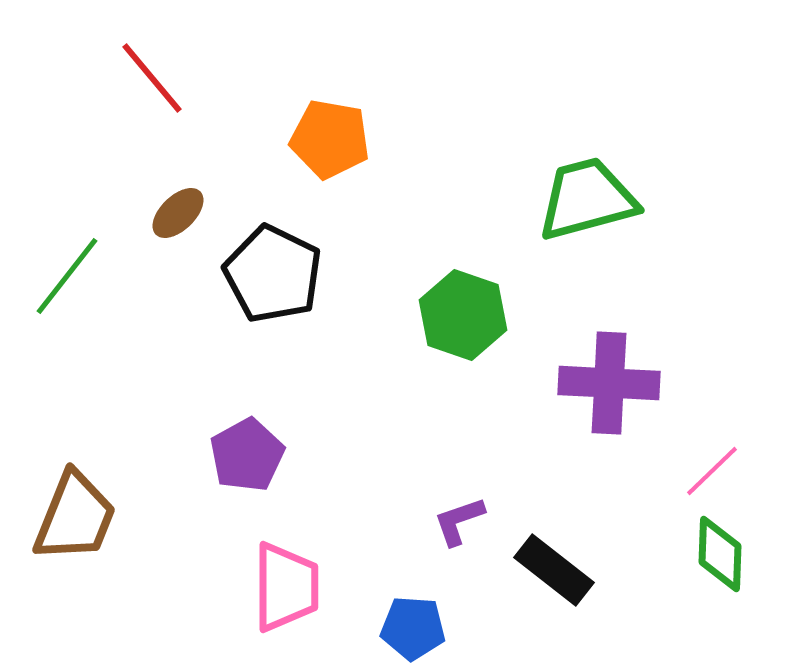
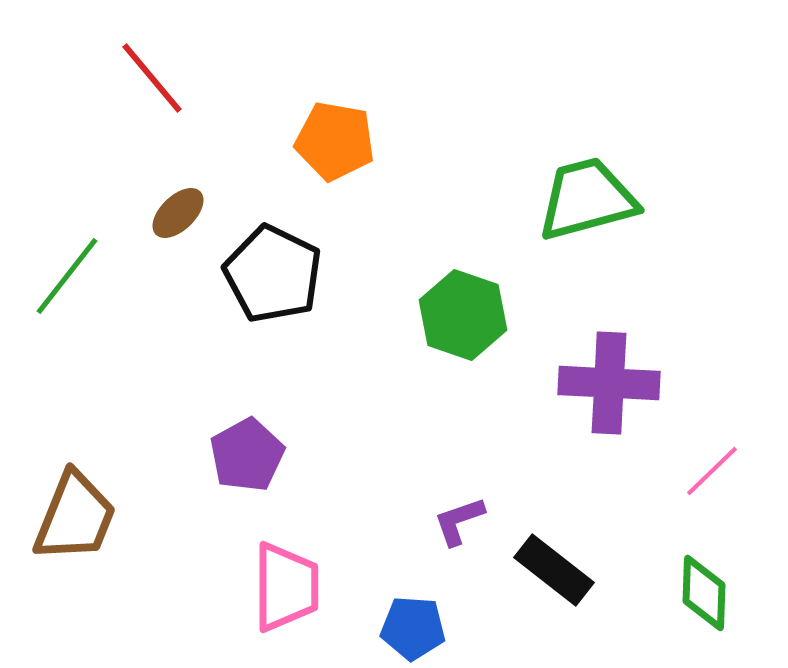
orange pentagon: moved 5 px right, 2 px down
green diamond: moved 16 px left, 39 px down
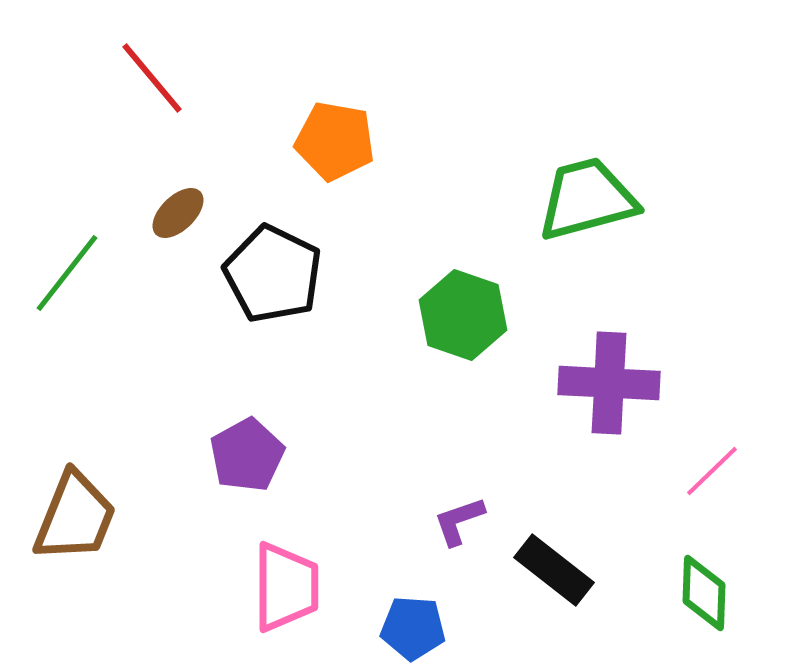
green line: moved 3 px up
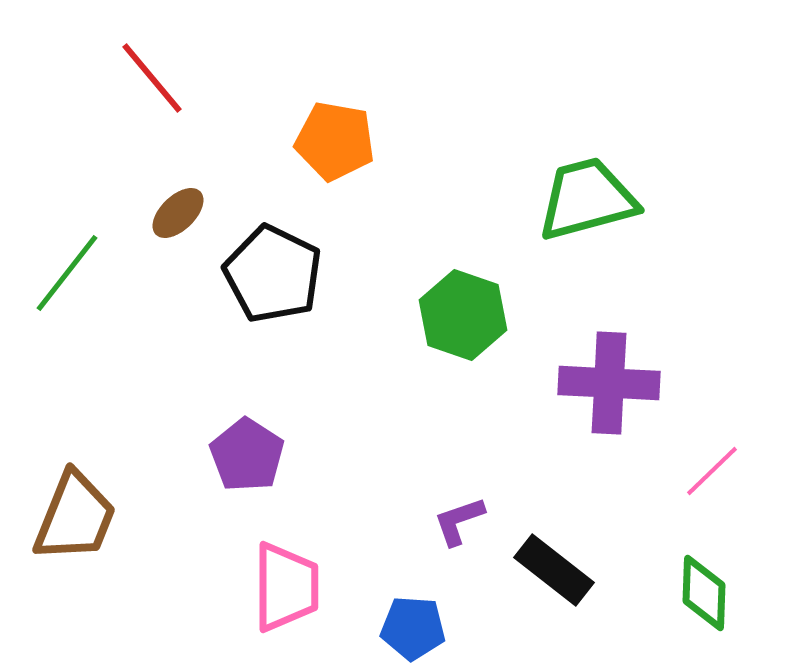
purple pentagon: rotated 10 degrees counterclockwise
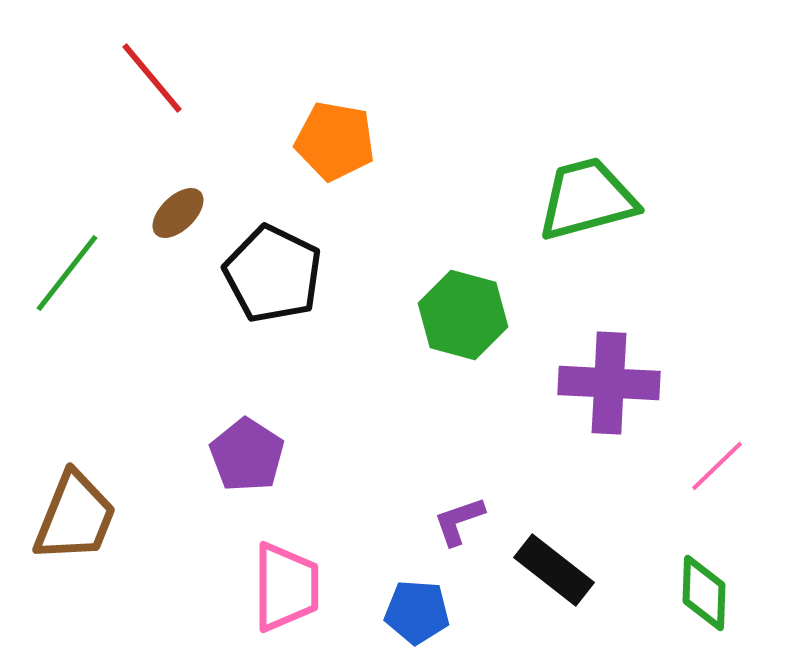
green hexagon: rotated 4 degrees counterclockwise
pink line: moved 5 px right, 5 px up
blue pentagon: moved 4 px right, 16 px up
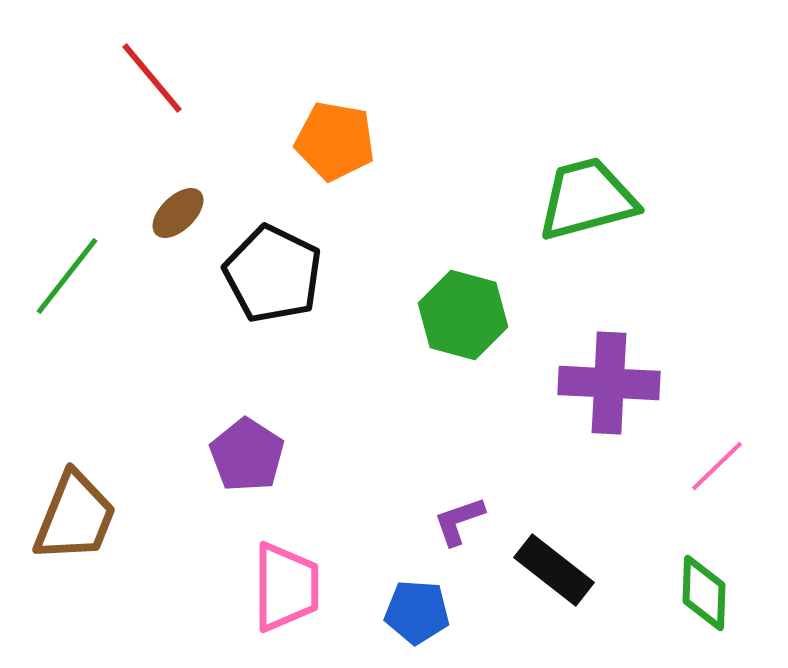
green line: moved 3 px down
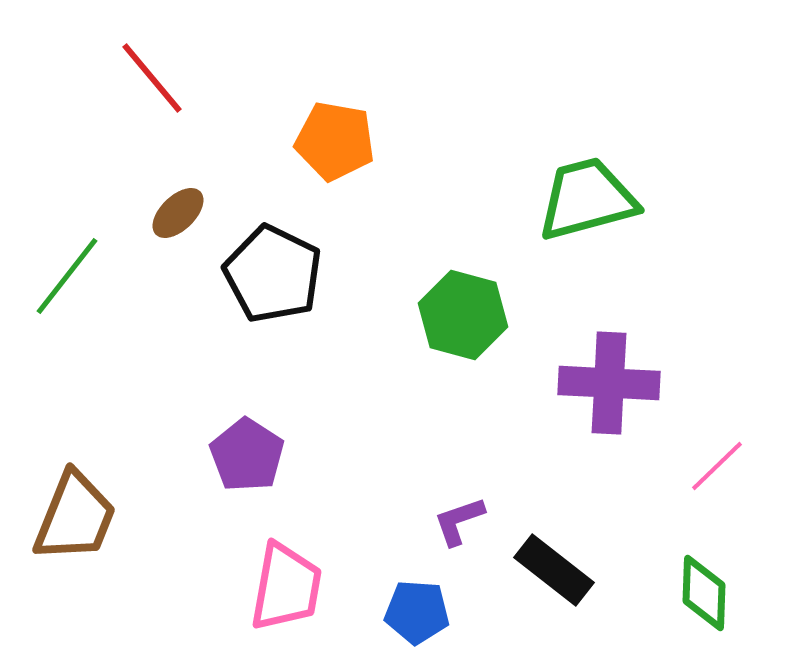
pink trapezoid: rotated 10 degrees clockwise
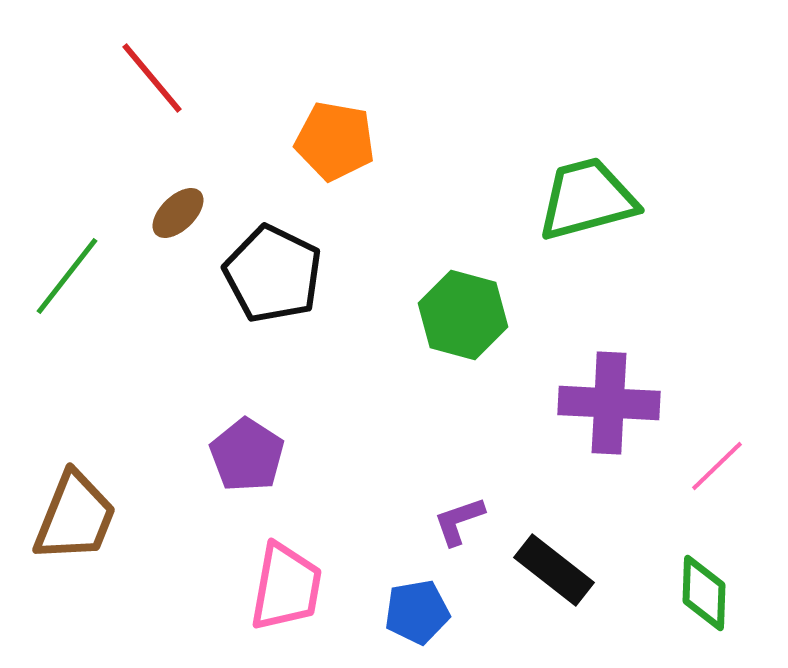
purple cross: moved 20 px down
blue pentagon: rotated 14 degrees counterclockwise
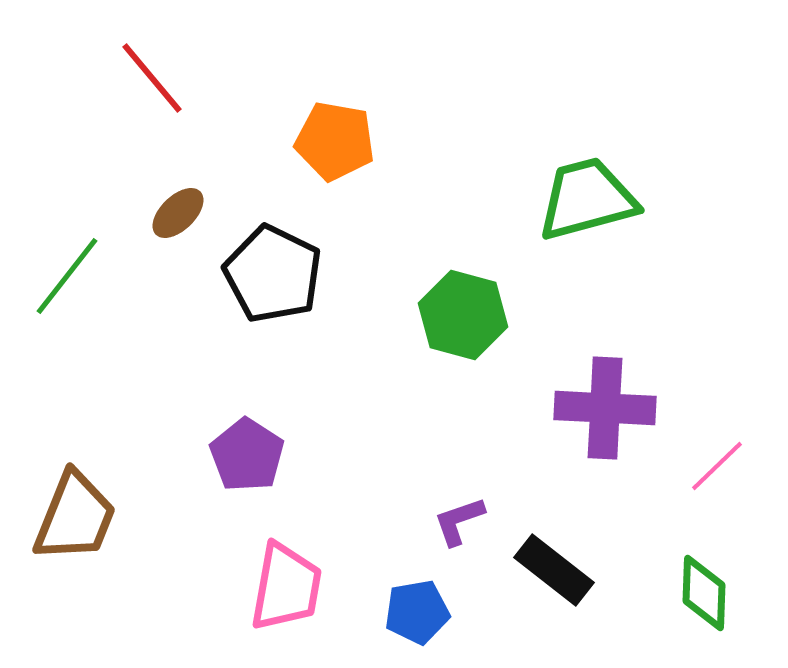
purple cross: moved 4 px left, 5 px down
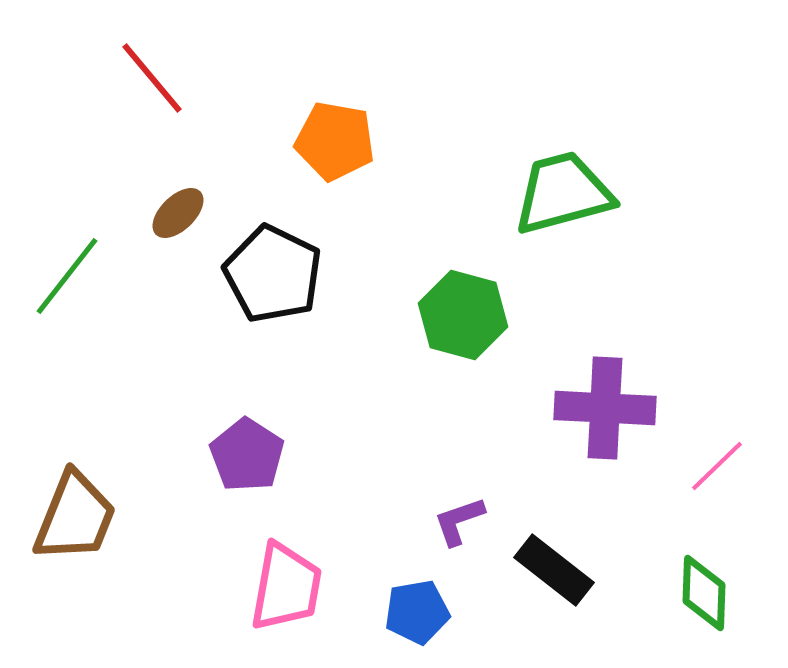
green trapezoid: moved 24 px left, 6 px up
